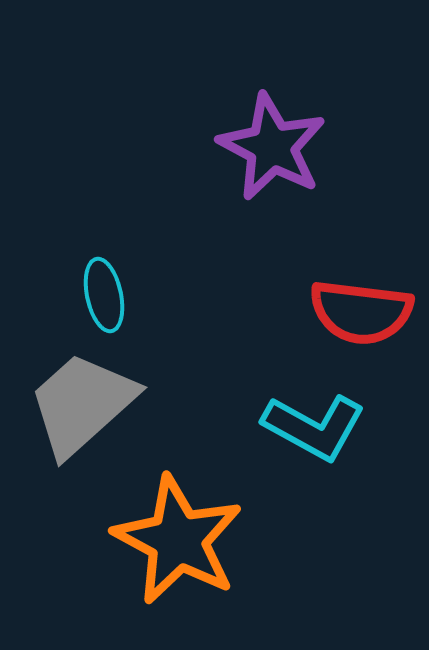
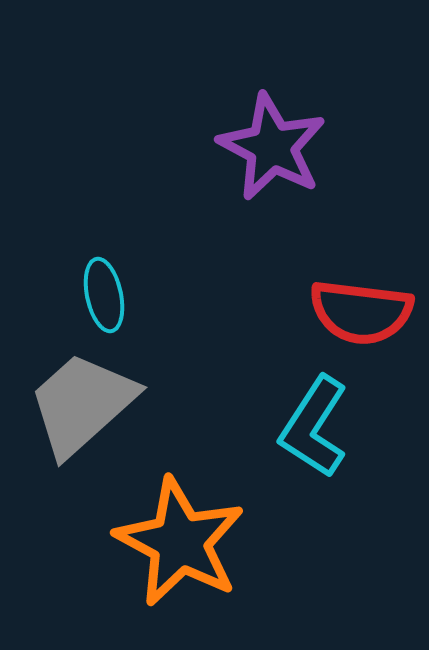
cyan L-shape: rotated 94 degrees clockwise
orange star: moved 2 px right, 2 px down
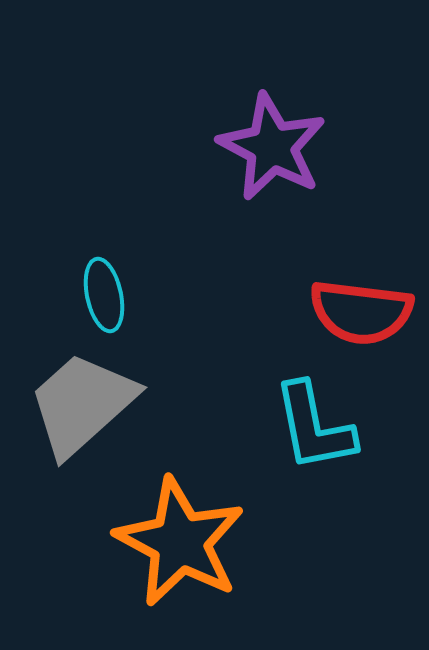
cyan L-shape: rotated 44 degrees counterclockwise
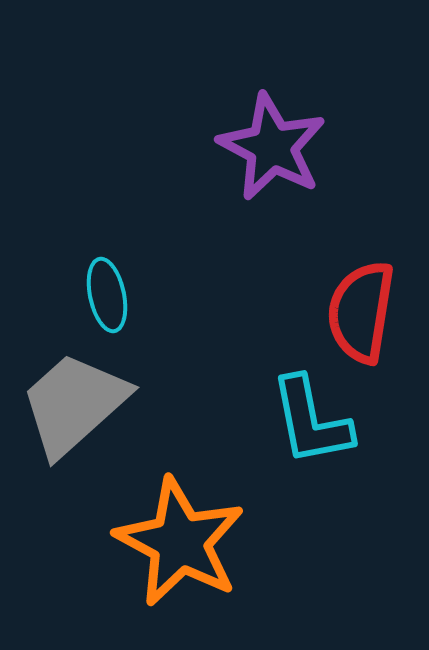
cyan ellipse: moved 3 px right
red semicircle: rotated 92 degrees clockwise
gray trapezoid: moved 8 px left
cyan L-shape: moved 3 px left, 6 px up
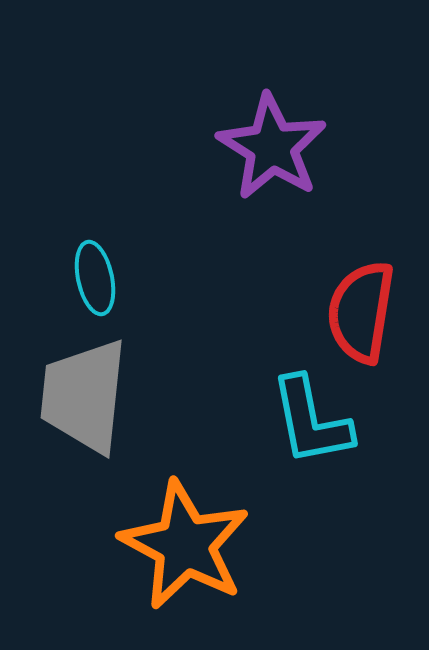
purple star: rotated 4 degrees clockwise
cyan ellipse: moved 12 px left, 17 px up
gray trapezoid: moved 10 px right, 8 px up; rotated 42 degrees counterclockwise
orange star: moved 5 px right, 3 px down
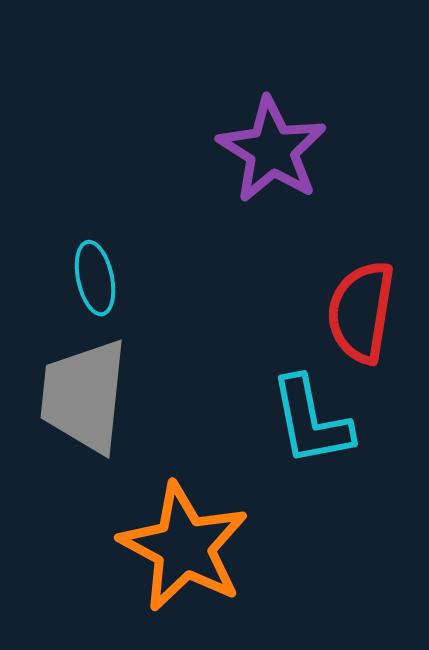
purple star: moved 3 px down
orange star: moved 1 px left, 2 px down
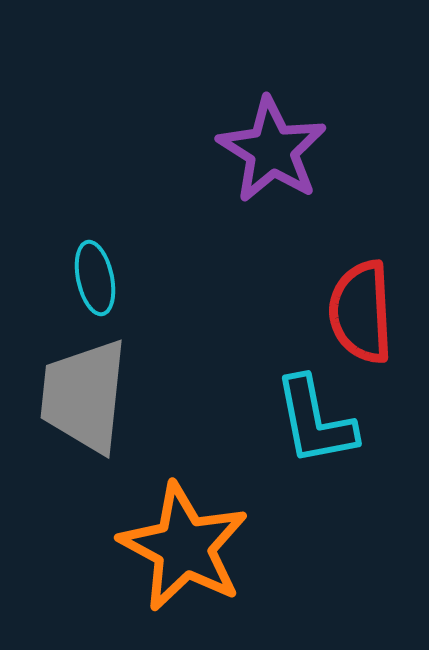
red semicircle: rotated 12 degrees counterclockwise
cyan L-shape: moved 4 px right
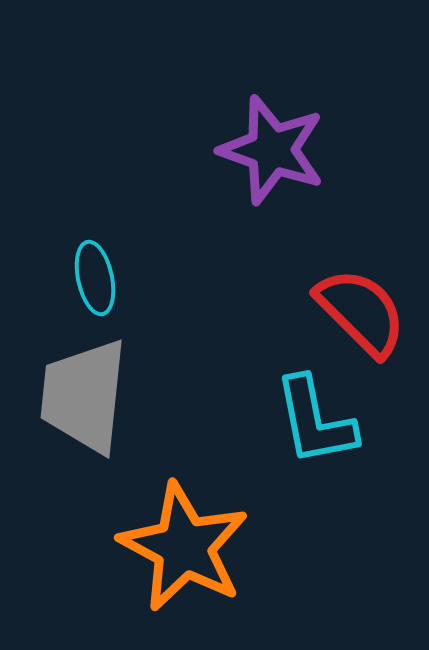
purple star: rotated 13 degrees counterclockwise
red semicircle: rotated 138 degrees clockwise
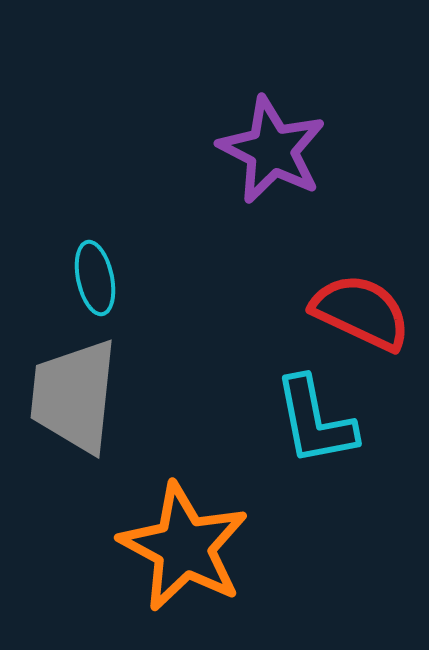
purple star: rotated 8 degrees clockwise
red semicircle: rotated 20 degrees counterclockwise
gray trapezoid: moved 10 px left
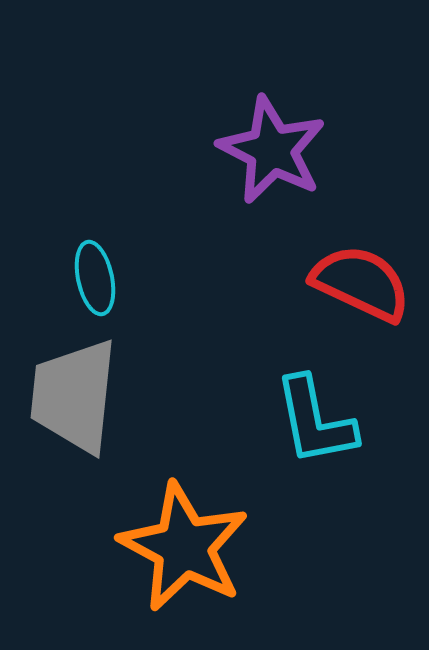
red semicircle: moved 29 px up
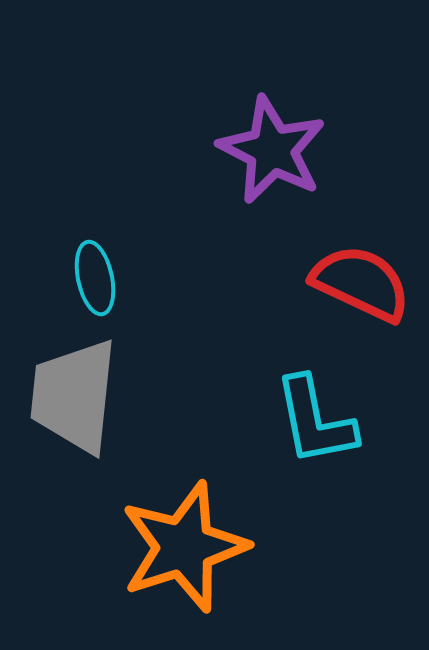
orange star: rotated 26 degrees clockwise
